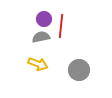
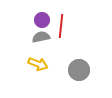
purple circle: moved 2 px left, 1 px down
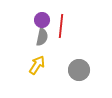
gray semicircle: moved 1 px right; rotated 114 degrees clockwise
yellow arrow: moved 1 px left, 1 px down; rotated 78 degrees counterclockwise
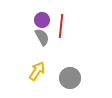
gray semicircle: rotated 42 degrees counterclockwise
yellow arrow: moved 6 px down
gray circle: moved 9 px left, 8 px down
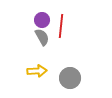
yellow arrow: rotated 54 degrees clockwise
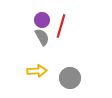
red line: rotated 10 degrees clockwise
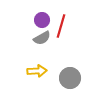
gray semicircle: moved 1 px down; rotated 90 degrees clockwise
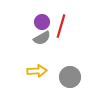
purple circle: moved 2 px down
gray circle: moved 1 px up
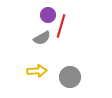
purple circle: moved 6 px right, 7 px up
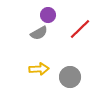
red line: moved 19 px right, 3 px down; rotated 30 degrees clockwise
gray semicircle: moved 3 px left, 5 px up
yellow arrow: moved 2 px right, 2 px up
